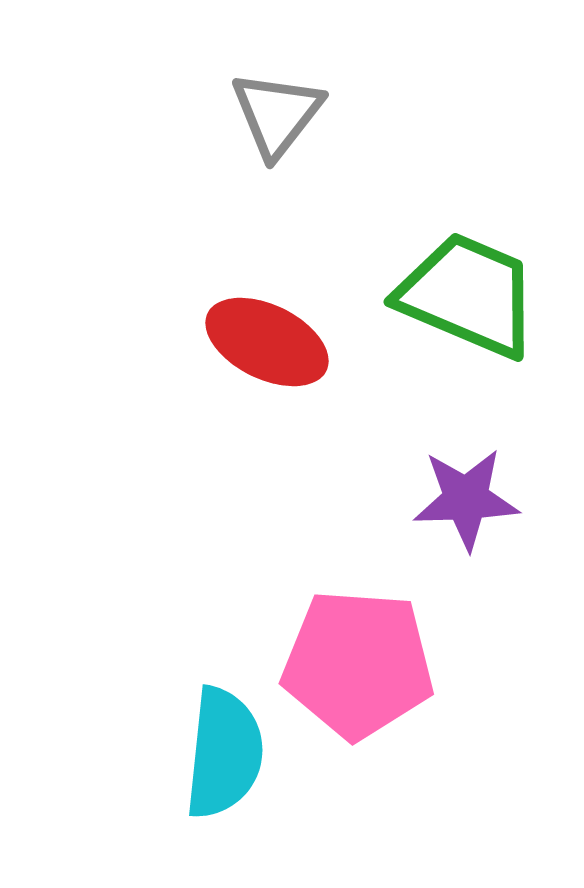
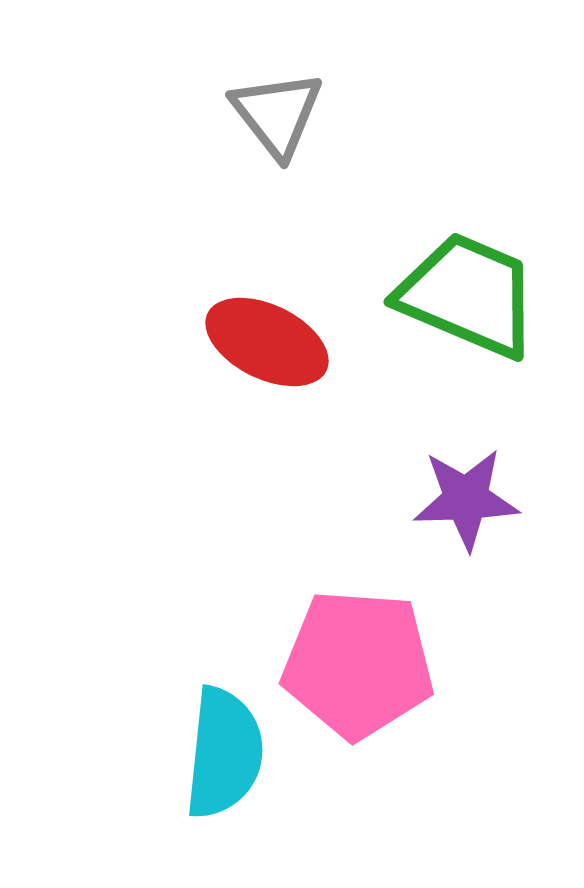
gray triangle: rotated 16 degrees counterclockwise
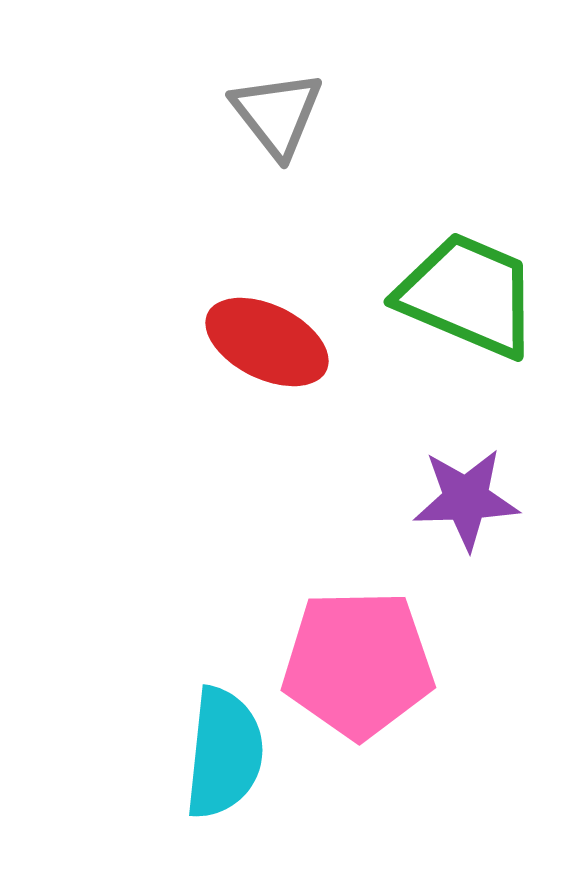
pink pentagon: rotated 5 degrees counterclockwise
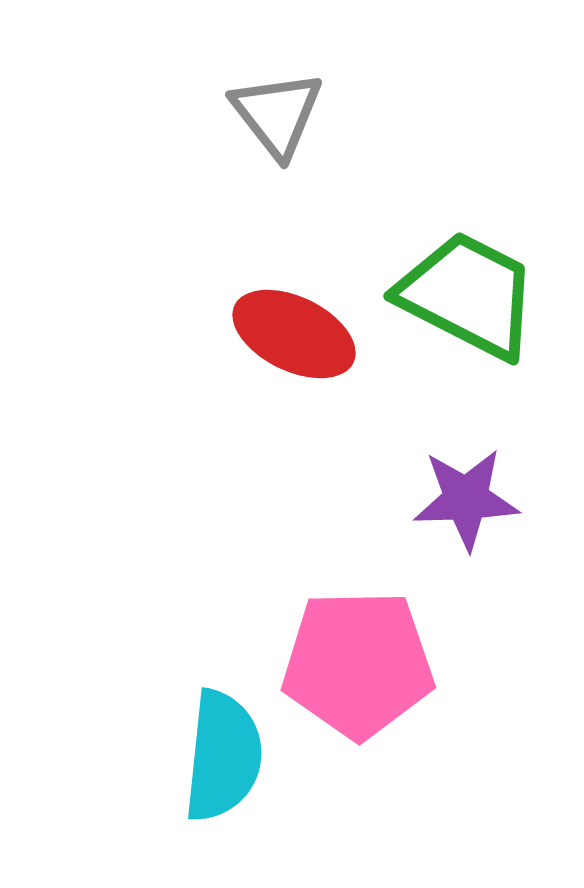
green trapezoid: rotated 4 degrees clockwise
red ellipse: moved 27 px right, 8 px up
cyan semicircle: moved 1 px left, 3 px down
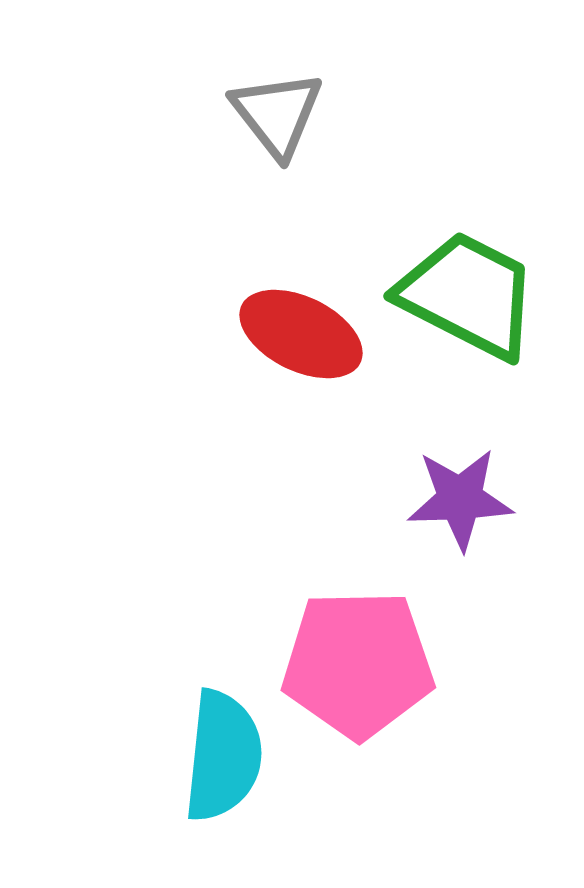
red ellipse: moved 7 px right
purple star: moved 6 px left
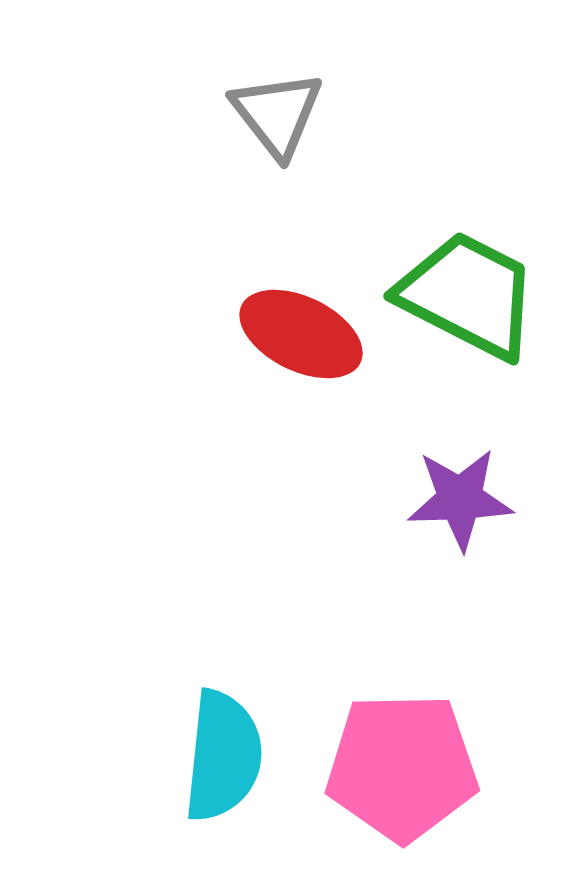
pink pentagon: moved 44 px right, 103 px down
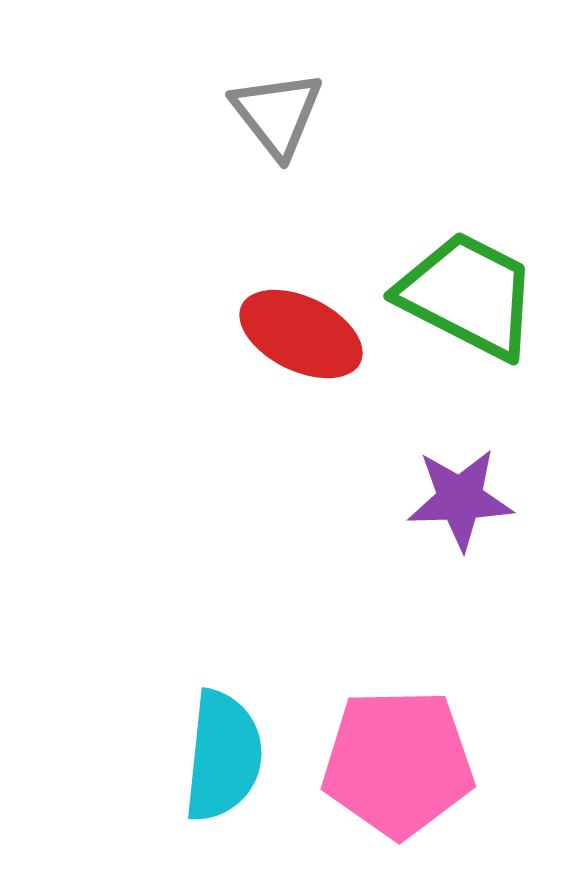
pink pentagon: moved 4 px left, 4 px up
